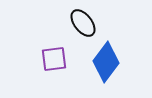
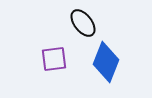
blue diamond: rotated 15 degrees counterclockwise
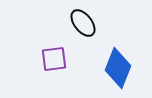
blue diamond: moved 12 px right, 6 px down
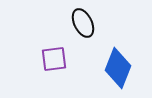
black ellipse: rotated 12 degrees clockwise
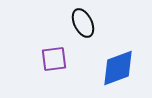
blue diamond: rotated 48 degrees clockwise
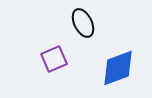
purple square: rotated 16 degrees counterclockwise
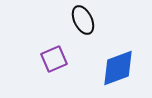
black ellipse: moved 3 px up
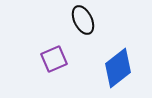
blue diamond: rotated 18 degrees counterclockwise
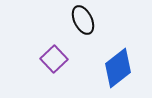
purple square: rotated 20 degrees counterclockwise
